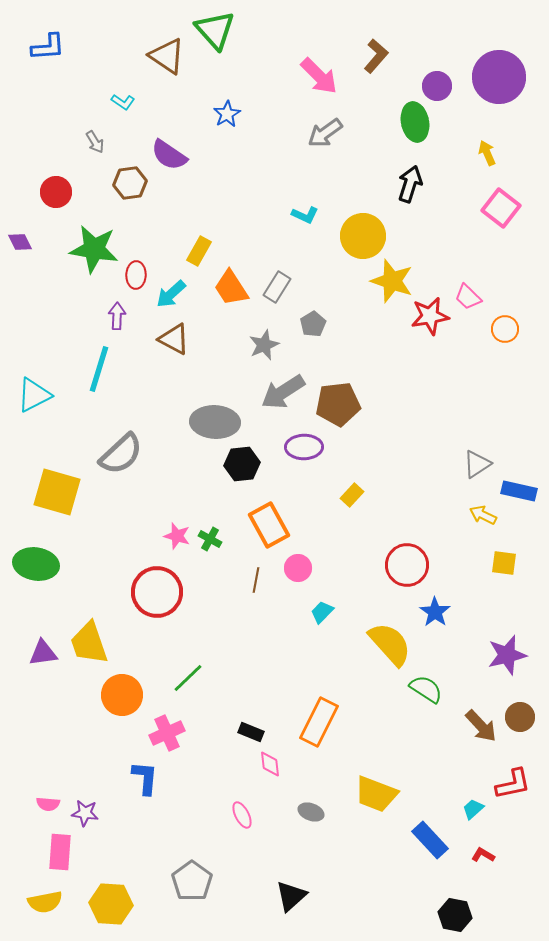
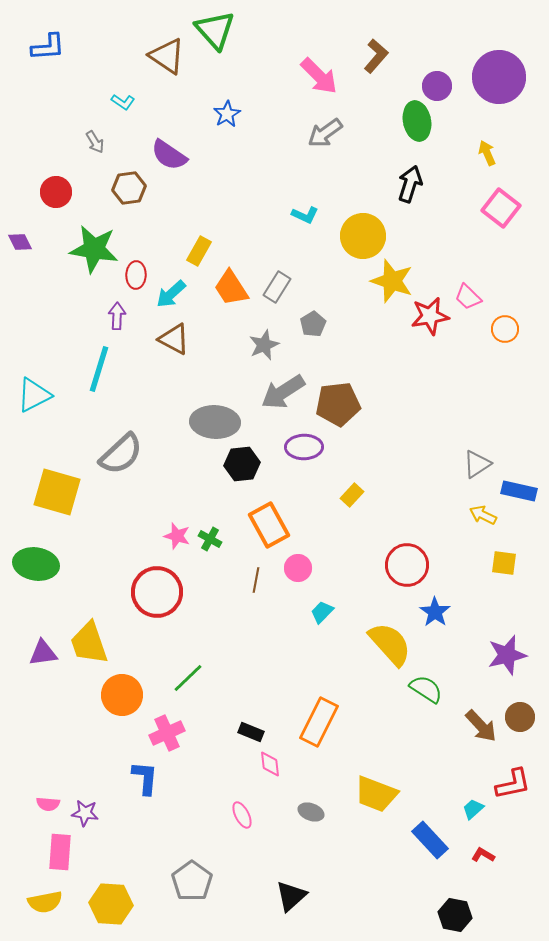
green ellipse at (415, 122): moved 2 px right, 1 px up
brown hexagon at (130, 183): moved 1 px left, 5 px down
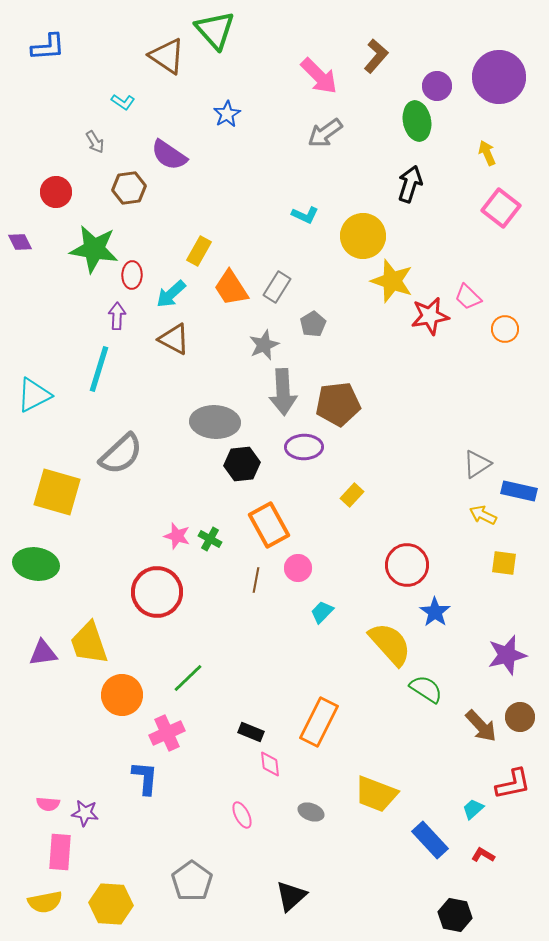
red ellipse at (136, 275): moved 4 px left
gray arrow at (283, 392): rotated 60 degrees counterclockwise
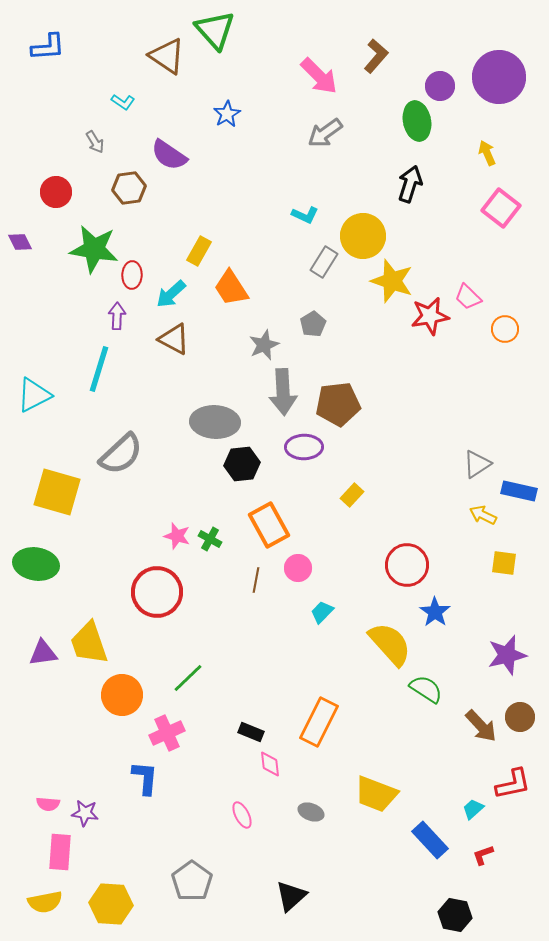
purple circle at (437, 86): moved 3 px right
gray rectangle at (277, 287): moved 47 px right, 25 px up
red L-shape at (483, 855): rotated 50 degrees counterclockwise
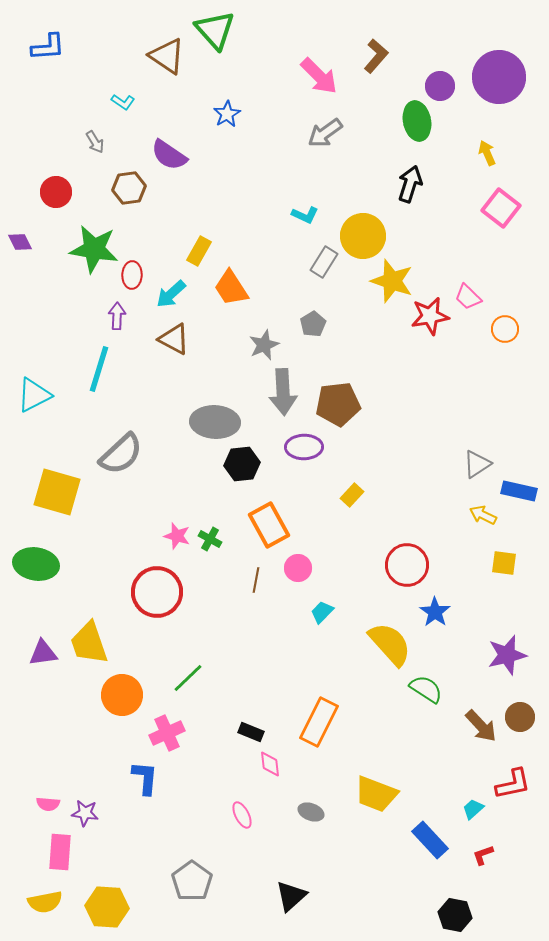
yellow hexagon at (111, 904): moved 4 px left, 3 px down
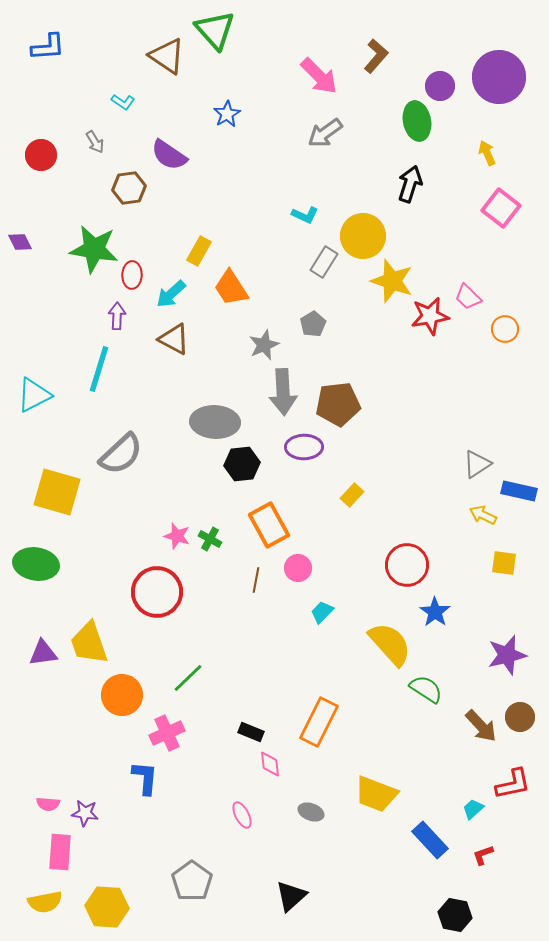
red circle at (56, 192): moved 15 px left, 37 px up
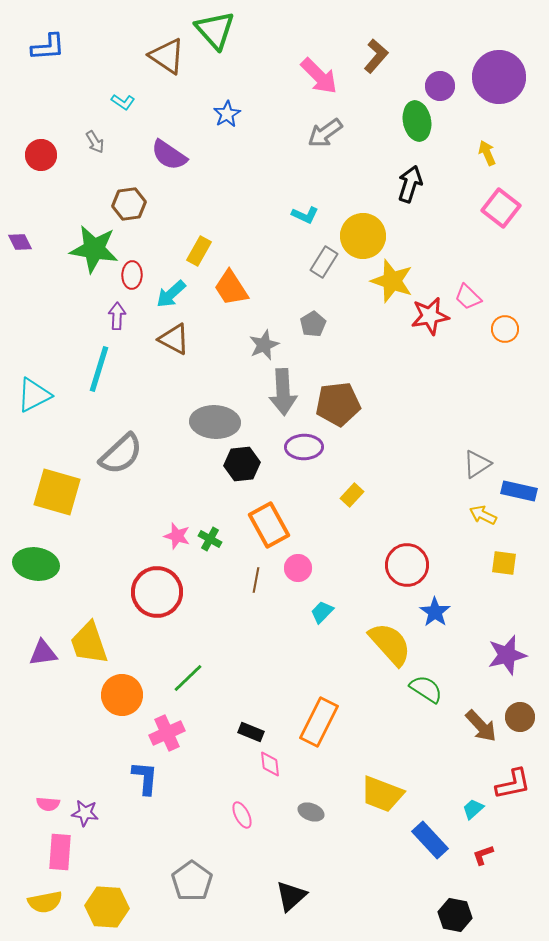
brown hexagon at (129, 188): moved 16 px down
yellow trapezoid at (376, 794): moved 6 px right
